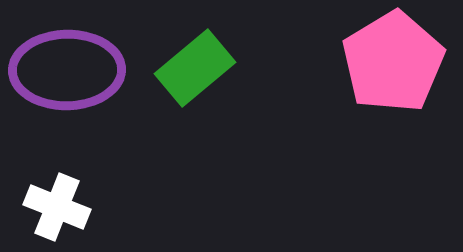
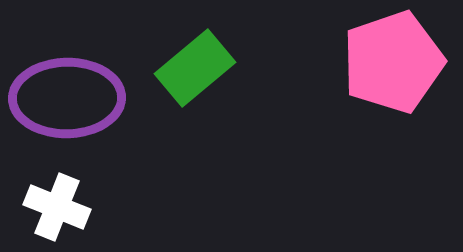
pink pentagon: rotated 12 degrees clockwise
purple ellipse: moved 28 px down
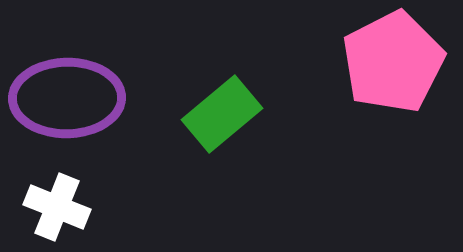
pink pentagon: rotated 8 degrees counterclockwise
green rectangle: moved 27 px right, 46 px down
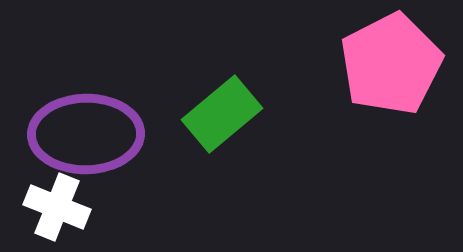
pink pentagon: moved 2 px left, 2 px down
purple ellipse: moved 19 px right, 36 px down
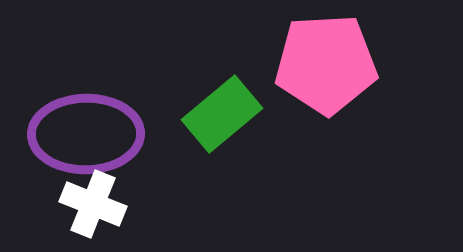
pink pentagon: moved 65 px left; rotated 24 degrees clockwise
white cross: moved 36 px right, 3 px up
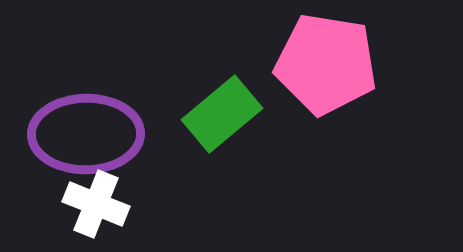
pink pentagon: rotated 12 degrees clockwise
white cross: moved 3 px right
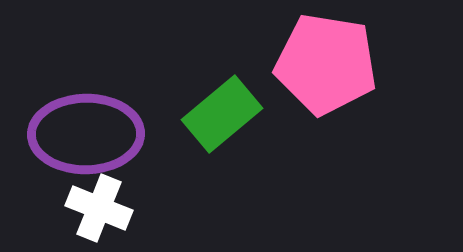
white cross: moved 3 px right, 4 px down
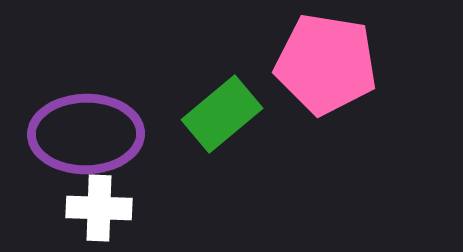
white cross: rotated 20 degrees counterclockwise
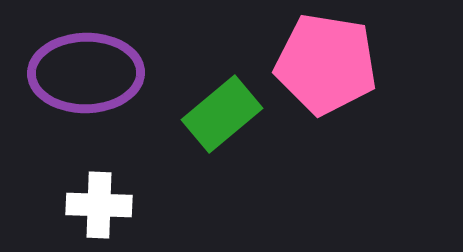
purple ellipse: moved 61 px up
white cross: moved 3 px up
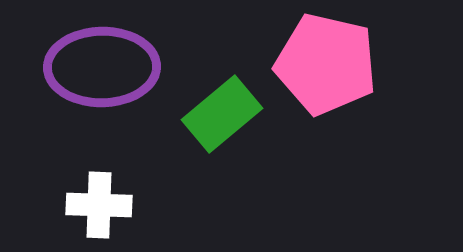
pink pentagon: rotated 4 degrees clockwise
purple ellipse: moved 16 px right, 6 px up
